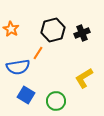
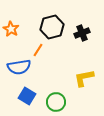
black hexagon: moved 1 px left, 3 px up
orange line: moved 3 px up
blue semicircle: moved 1 px right
yellow L-shape: rotated 20 degrees clockwise
blue square: moved 1 px right, 1 px down
green circle: moved 1 px down
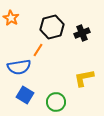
orange star: moved 11 px up
blue square: moved 2 px left, 1 px up
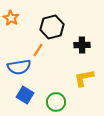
black cross: moved 12 px down; rotated 21 degrees clockwise
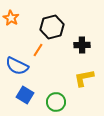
blue semicircle: moved 2 px left, 1 px up; rotated 35 degrees clockwise
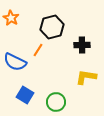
blue semicircle: moved 2 px left, 4 px up
yellow L-shape: moved 2 px right, 1 px up; rotated 20 degrees clockwise
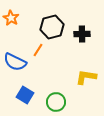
black cross: moved 11 px up
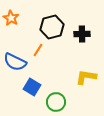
blue square: moved 7 px right, 8 px up
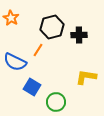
black cross: moved 3 px left, 1 px down
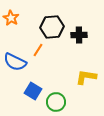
black hexagon: rotated 10 degrees clockwise
blue square: moved 1 px right, 4 px down
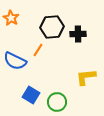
black cross: moved 1 px left, 1 px up
blue semicircle: moved 1 px up
yellow L-shape: rotated 15 degrees counterclockwise
blue square: moved 2 px left, 4 px down
green circle: moved 1 px right
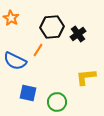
black cross: rotated 35 degrees counterclockwise
blue square: moved 3 px left, 2 px up; rotated 18 degrees counterclockwise
